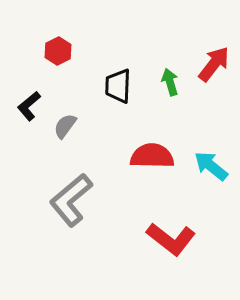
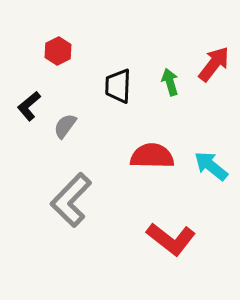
gray L-shape: rotated 6 degrees counterclockwise
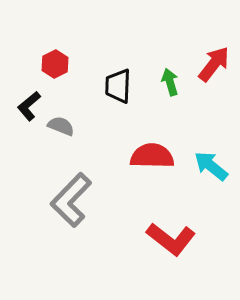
red hexagon: moved 3 px left, 13 px down
gray semicircle: moved 4 px left; rotated 76 degrees clockwise
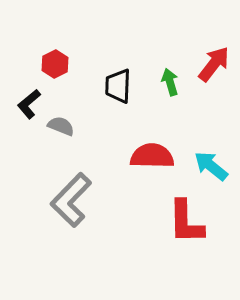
black L-shape: moved 2 px up
red L-shape: moved 15 px right, 17 px up; rotated 51 degrees clockwise
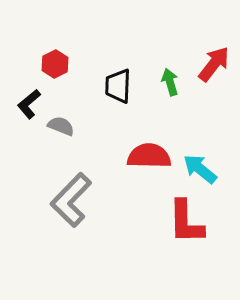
red semicircle: moved 3 px left
cyan arrow: moved 11 px left, 3 px down
